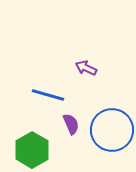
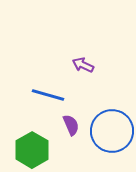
purple arrow: moved 3 px left, 3 px up
purple semicircle: moved 1 px down
blue circle: moved 1 px down
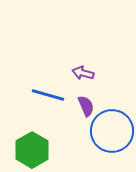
purple arrow: moved 8 px down; rotated 10 degrees counterclockwise
purple semicircle: moved 15 px right, 19 px up
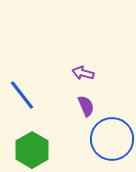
blue line: moved 26 px left; rotated 36 degrees clockwise
blue circle: moved 8 px down
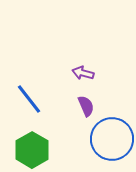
blue line: moved 7 px right, 4 px down
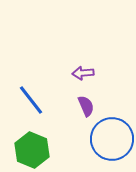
purple arrow: rotated 20 degrees counterclockwise
blue line: moved 2 px right, 1 px down
green hexagon: rotated 8 degrees counterclockwise
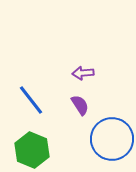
purple semicircle: moved 6 px left, 1 px up; rotated 10 degrees counterclockwise
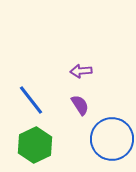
purple arrow: moved 2 px left, 2 px up
green hexagon: moved 3 px right, 5 px up; rotated 12 degrees clockwise
